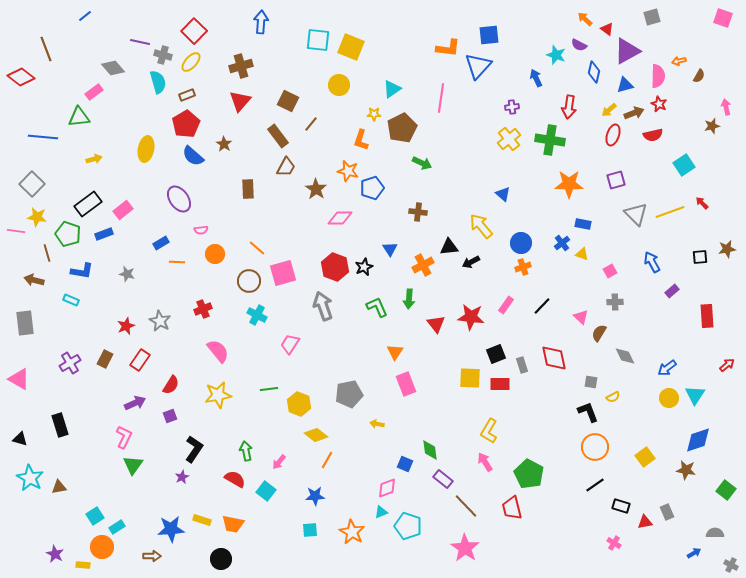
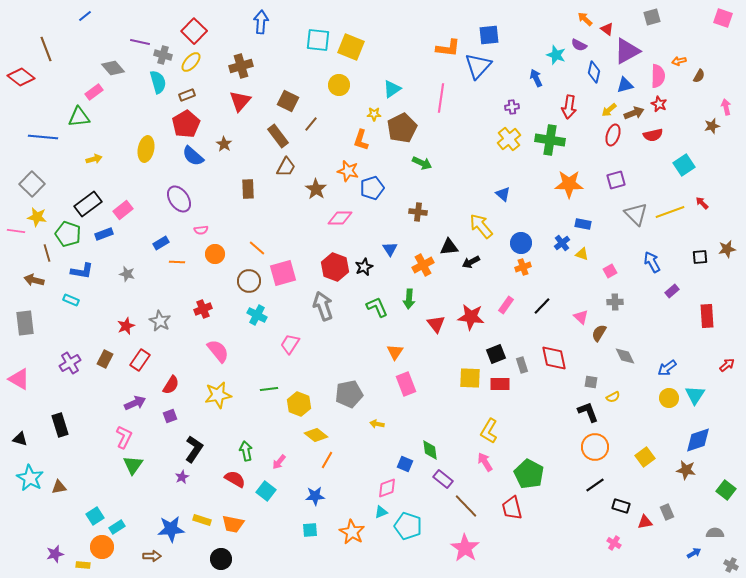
purple star at (55, 554): rotated 30 degrees clockwise
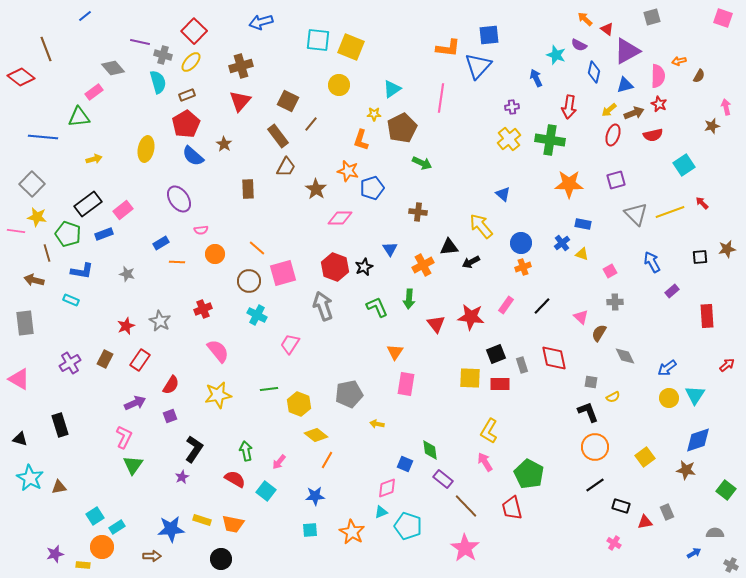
blue arrow at (261, 22): rotated 110 degrees counterclockwise
pink rectangle at (406, 384): rotated 30 degrees clockwise
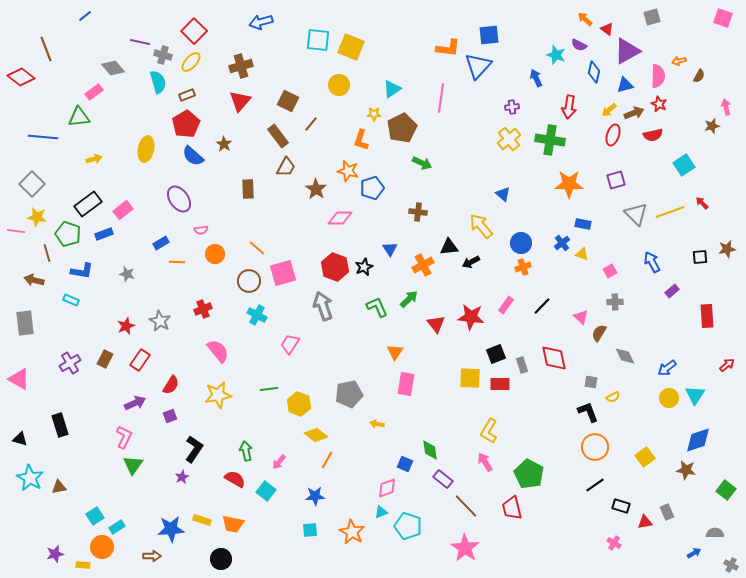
green arrow at (409, 299): rotated 138 degrees counterclockwise
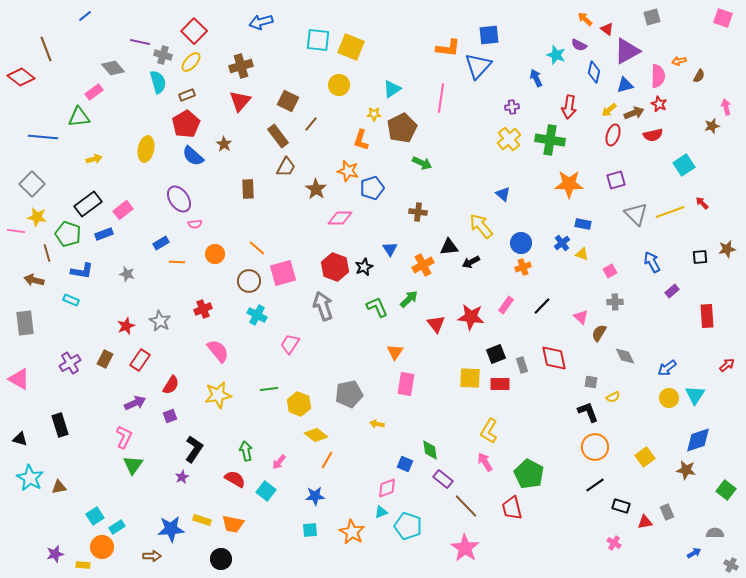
pink semicircle at (201, 230): moved 6 px left, 6 px up
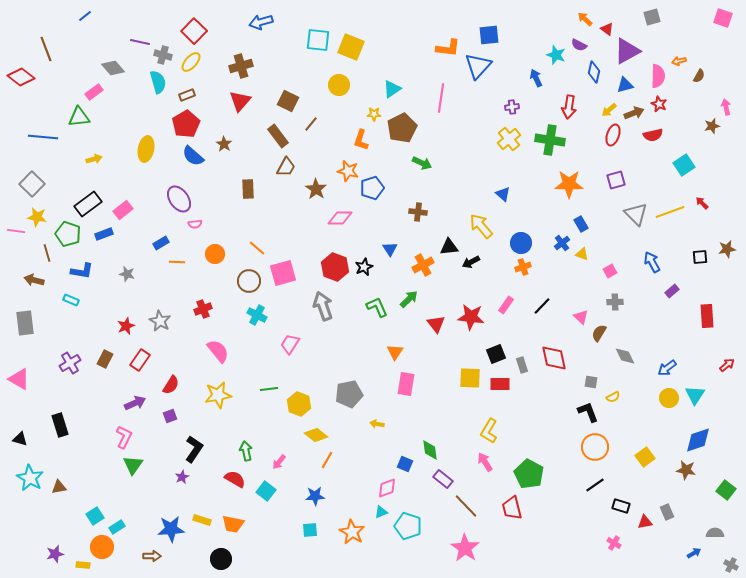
blue rectangle at (583, 224): moved 2 px left; rotated 49 degrees clockwise
